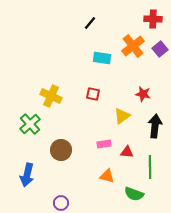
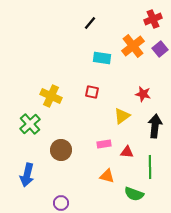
red cross: rotated 24 degrees counterclockwise
red square: moved 1 px left, 2 px up
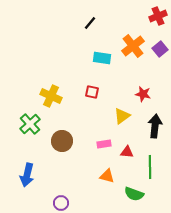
red cross: moved 5 px right, 3 px up
brown circle: moved 1 px right, 9 px up
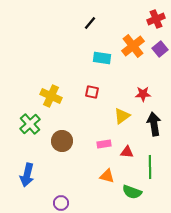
red cross: moved 2 px left, 3 px down
red star: rotated 14 degrees counterclockwise
black arrow: moved 1 px left, 2 px up; rotated 15 degrees counterclockwise
green semicircle: moved 2 px left, 2 px up
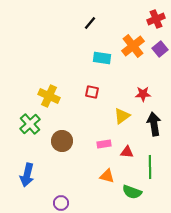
yellow cross: moved 2 px left
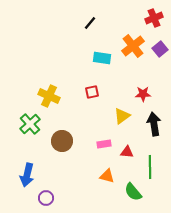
red cross: moved 2 px left, 1 px up
red square: rotated 24 degrees counterclockwise
green semicircle: moved 1 px right; rotated 30 degrees clockwise
purple circle: moved 15 px left, 5 px up
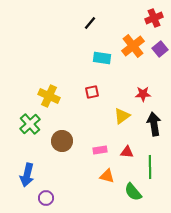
pink rectangle: moved 4 px left, 6 px down
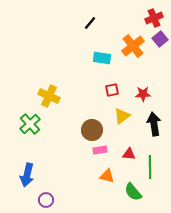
purple square: moved 10 px up
red square: moved 20 px right, 2 px up
brown circle: moved 30 px right, 11 px up
red triangle: moved 2 px right, 2 px down
purple circle: moved 2 px down
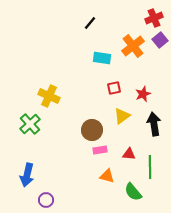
purple square: moved 1 px down
red square: moved 2 px right, 2 px up
red star: rotated 21 degrees counterclockwise
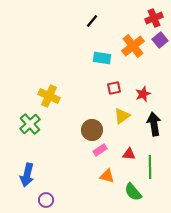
black line: moved 2 px right, 2 px up
pink rectangle: rotated 24 degrees counterclockwise
